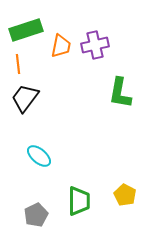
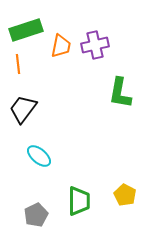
black trapezoid: moved 2 px left, 11 px down
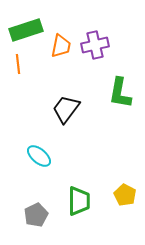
black trapezoid: moved 43 px right
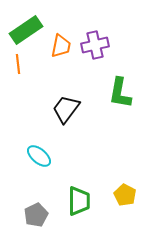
green rectangle: rotated 16 degrees counterclockwise
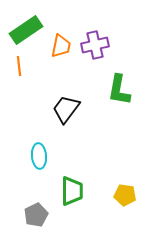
orange line: moved 1 px right, 2 px down
green L-shape: moved 1 px left, 3 px up
cyan ellipse: rotated 45 degrees clockwise
yellow pentagon: rotated 20 degrees counterclockwise
green trapezoid: moved 7 px left, 10 px up
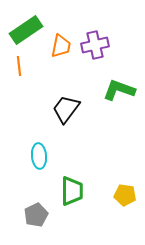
green L-shape: rotated 100 degrees clockwise
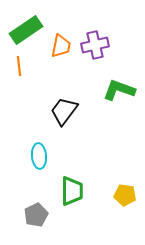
black trapezoid: moved 2 px left, 2 px down
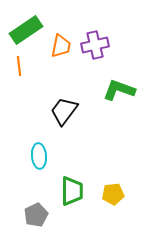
yellow pentagon: moved 12 px left, 1 px up; rotated 15 degrees counterclockwise
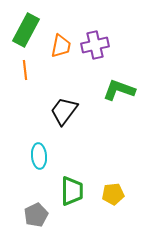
green rectangle: rotated 28 degrees counterclockwise
orange line: moved 6 px right, 4 px down
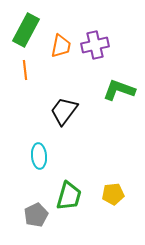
green trapezoid: moved 3 px left, 5 px down; rotated 16 degrees clockwise
